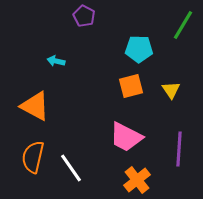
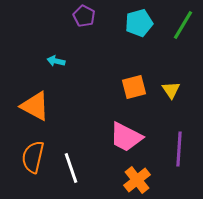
cyan pentagon: moved 26 px up; rotated 16 degrees counterclockwise
orange square: moved 3 px right, 1 px down
white line: rotated 16 degrees clockwise
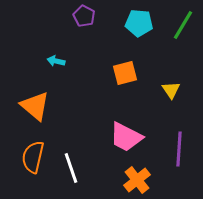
cyan pentagon: rotated 20 degrees clockwise
orange square: moved 9 px left, 14 px up
orange triangle: rotated 12 degrees clockwise
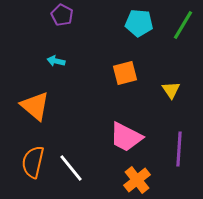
purple pentagon: moved 22 px left, 1 px up
orange semicircle: moved 5 px down
white line: rotated 20 degrees counterclockwise
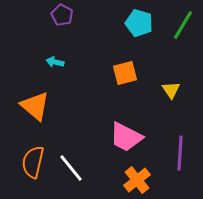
cyan pentagon: rotated 12 degrees clockwise
cyan arrow: moved 1 px left, 1 px down
purple line: moved 1 px right, 4 px down
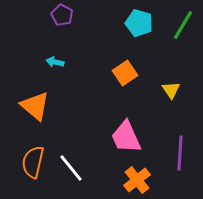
orange square: rotated 20 degrees counterclockwise
pink trapezoid: rotated 39 degrees clockwise
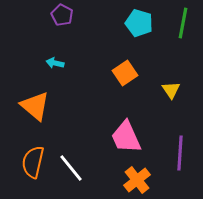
green line: moved 2 px up; rotated 20 degrees counterclockwise
cyan arrow: moved 1 px down
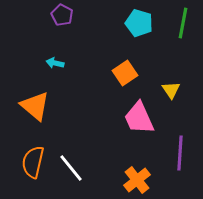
pink trapezoid: moved 13 px right, 19 px up
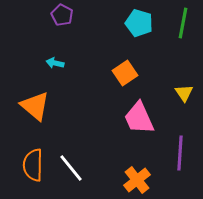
yellow triangle: moved 13 px right, 3 px down
orange semicircle: moved 3 px down; rotated 12 degrees counterclockwise
